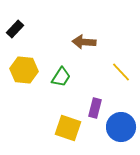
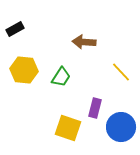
black rectangle: rotated 18 degrees clockwise
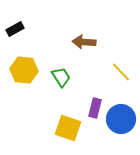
green trapezoid: rotated 65 degrees counterclockwise
blue circle: moved 8 px up
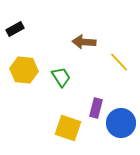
yellow line: moved 2 px left, 10 px up
purple rectangle: moved 1 px right
blue circle: moved 4 px down
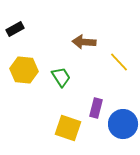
blue circle: moved 2 px right, 1 px down
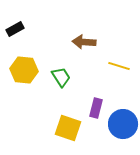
yellow line: moved 4 px down; rotated 30 degrees counterclockwise
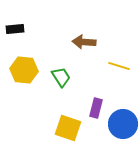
black rectangle: rotated 24 degrees clockwise
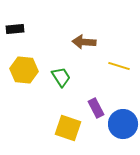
purple rectangle: rotated 42 degrees counterclockwise
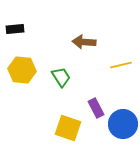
yellow line: moved 2 px right, 1 px up; rotated 30 degrees counterclockwise
yellow hexagon: moved 2 px left
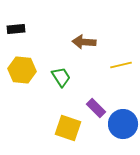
black rectangle: moved 1 px right
purple rectangle: rotated 18 degrees counterclockwise
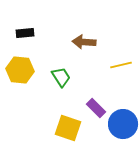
black rectangle: moved 9 px right, 4 px down
yellow hexagon: moved 2 px left
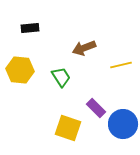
black rectangle: moved 5 px right, 5 px up
brown arrow: moved 6 px down; rotated 25 degrees counterclockwise
